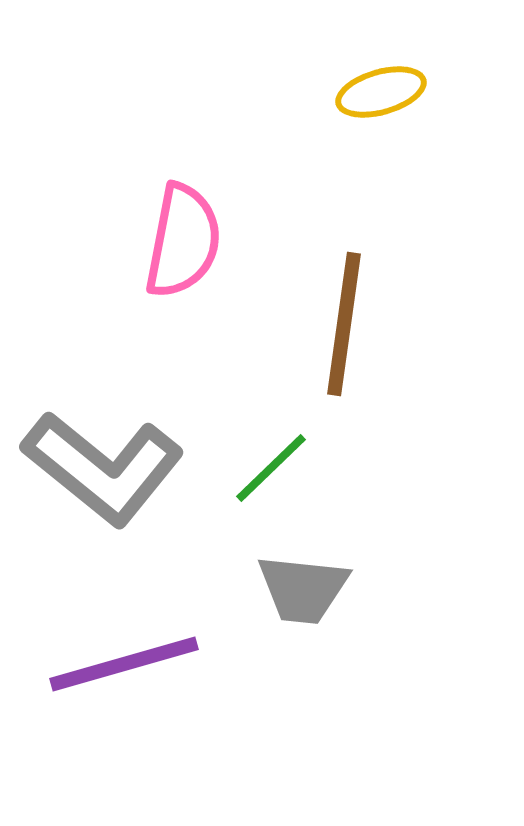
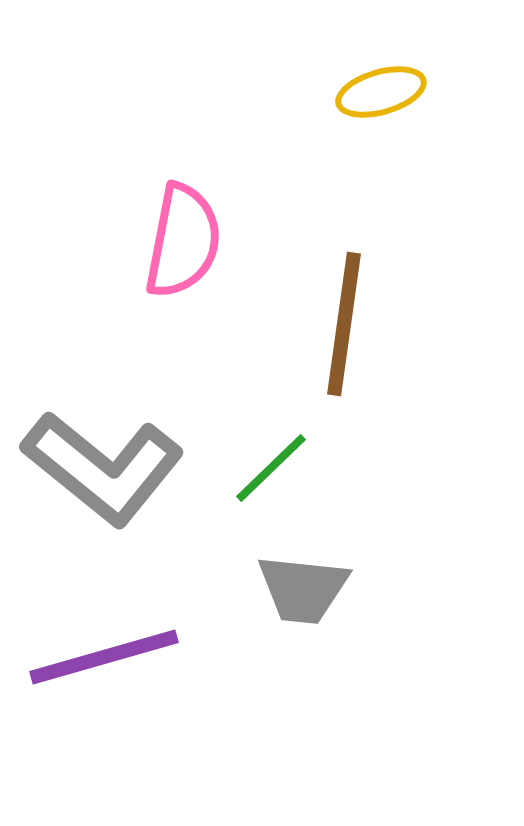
purple line: moved 20 px left, 7 px up
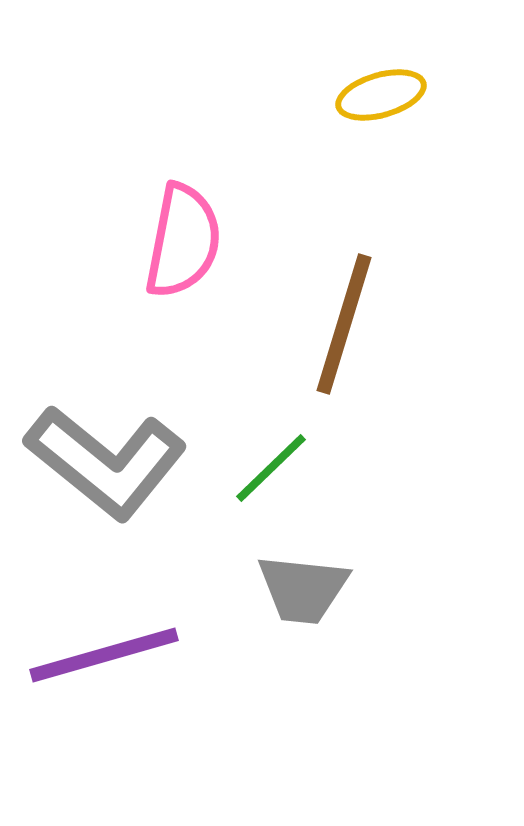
yellow ellipse: moved 3 px down
brown line: rotated 9 degrees clockwise
gray L-shape: moved 3 px right, 6 px up
purple line: moved 2 px up
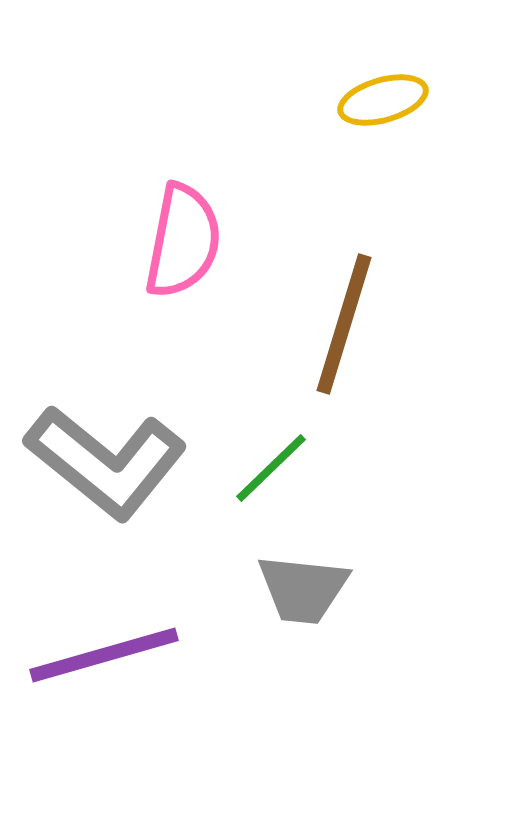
yellow ellipse: moved 2 px right, 5 px down
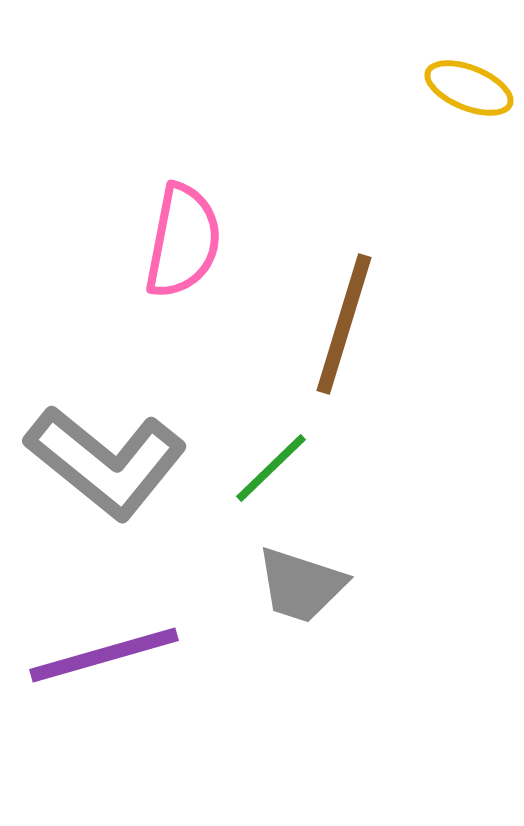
yellow ellipse: moved 86 px right, 12 px up; rotated 38 degrees clockwise
gray trapezoid: moved 2 px left, 4 px up; rotated 12 degrees clockwise
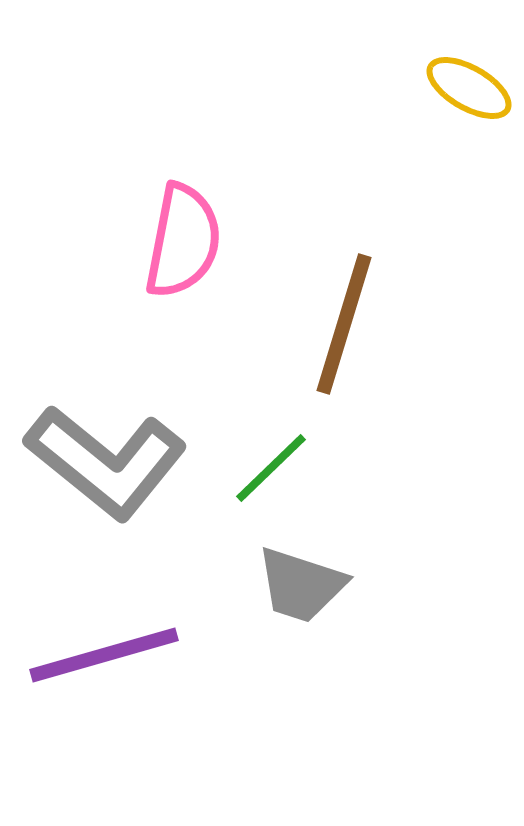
yellow ellipse: rotated 8 degrees clockwise
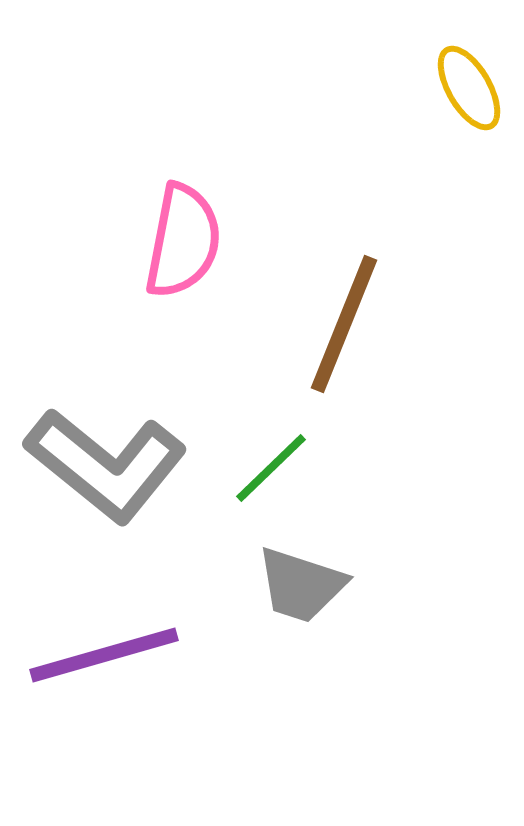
yellow ellipse: rotated 30 degrees clockwise
brown line: rotated 5 degrees clockwise
gray L-shape: moved 3 px down
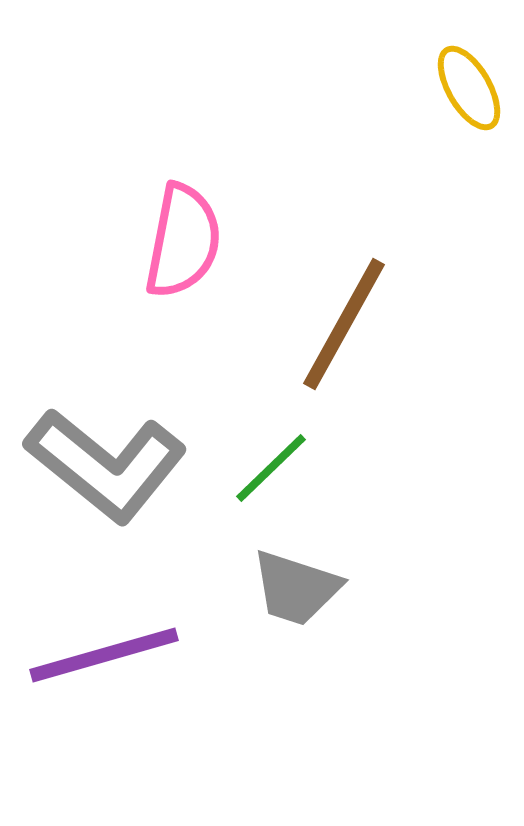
brown line: rotated 7 degrees clockwise
gray trapezoid: moved 5 px left, 3 px down
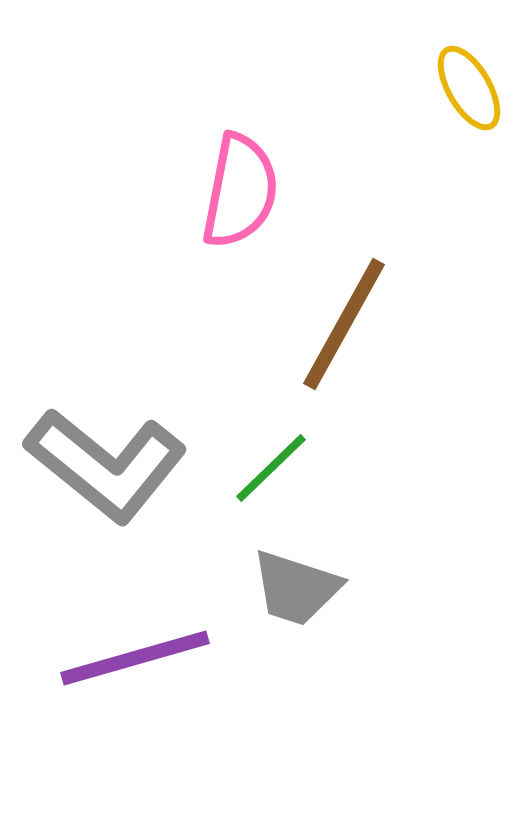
pink semicircle: moved 57 px right, 50 px up
purple line: moved 31 px right, 3 px down
